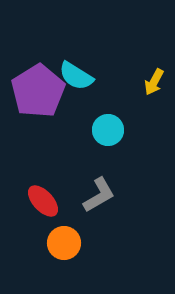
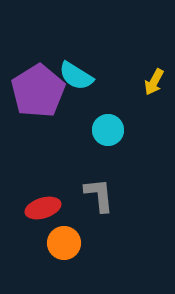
gray L-shape: rotated 66 degrees counterclockwise
red ellipse: moved 7 px down; rotated 64 degrees counterclockwise
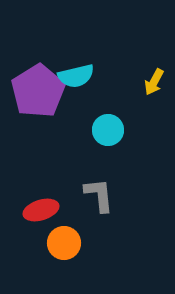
cyan semicircle: rotated 45 degrees counterclockwise
red ellipse: moved 2 px left, 2 px down
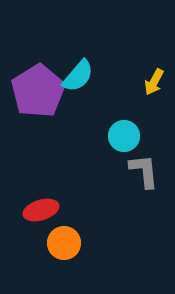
cyan semicircle: moved 2 px right; rotated 36 degrees counterclockwise
cyan circle: moved 16 px right, 6 px down
gray L-shape: moved 45 px right, 24 px up
